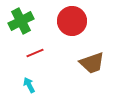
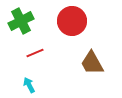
brown trapezoid: rotated 80 degrees clockwise
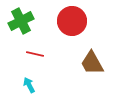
red line: moved 1 px down; rotated 36 degrees clockwise
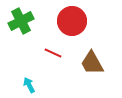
red line: moved 18 px right, 1 px up; rotated 12 degrees clockwise
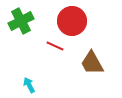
red line: moved 2 px right, 7 px up
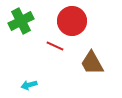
cyan arrow: rotated 77 degrees counterclockwise
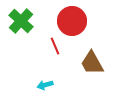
green cross: rotated 20 degrees counterclockwise
red line: rotated 42 degrees clockwise
cyan arrow: moved 16 px right
